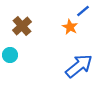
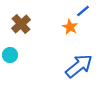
brown cross: moved 1 px left, 2 px up
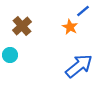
brown cross: moved 1 px right, 2 px down
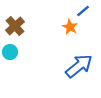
brown cross: moved 7 px left
cyan circle: moved 3 px up
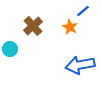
brown cross: moved 18 px right
cyan circle: moved 3 px up
blue arrow: moved 1 px right, 1 px up; rotated 152 degrees counterclockwise
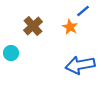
cyan circle: moved 1 px right, 4 px down
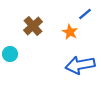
blue line: moved 2 px right, 3 px down
orange star: moved 5 px down
cyan circle: moved 1 px left, 1 px down
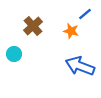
orange star: moved 1 px right, 1 px up; rotated 14 degrees counterclockwise
cyan circle: moved 4 px right
blue arrow: moved 1 px down; rotated 32 degrees clockwise
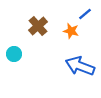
brown cross: moved 5 px right
